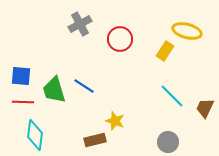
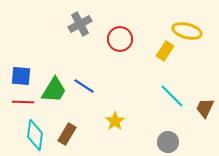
green trapezoid: rotated 132 degrees counterclockwise
yellow star: rotated 18 degrees clockwise
brown rectangle: moved 28 px left, 6 px up; rotated 45 degrees counterclockwise
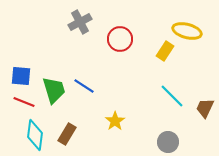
gray cross: moved 2 px up
green trapezoid: rotated 48 degrees counterclockwise
red line: moved 1 px right; rotated 20 degrees clockwise
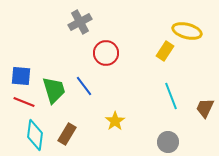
red circle: moved 14 px left, 14 px down
blue line: rotated 20 degrees clockwise
cyan line: moved 1 px left; rotated 24 degrees clockwise
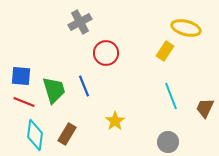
yellow ellipse: moved 1 px left, 3 px up
blue line: rotated 15 degrees clockwise
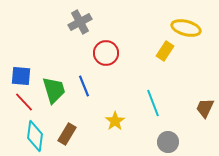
cyan line: moved 18 px left, 7 px down
red line: rotated 25 degrees clockwise
cyan diamond: moved 1 px down
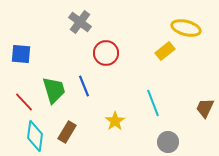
gray cross: rotated 25 degrees counterclockwise
yellow rectangle: rotated 18 degrees clockwise
blue square: moved 22 px up
brown rectangle: moved 2 px up
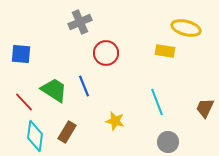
gray cross: rotated 30 degrees clockwise
yellow rectangle: rotated 48 degrees clockwise
green trapezoid: rotated 40 degrees counterclockwise
cyan line: moved 4 px right, 1 px up
yellow star: rotated 24 degrees counterclockwise
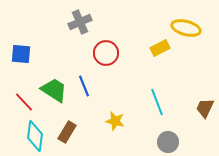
yellow rectangle: moved 5 px left, 3 px up; rotated 36 degrees counterclockwise
